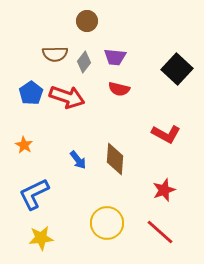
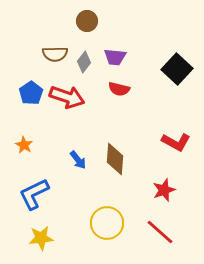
red L-shape: moved 10 px right, 8 px down
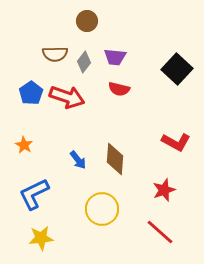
yellow circle: moved 5 px left, 14 px up
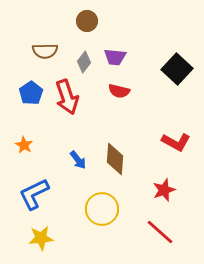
brown semicircle: moved 10 px left, 3 px up
red semicircle: moved 2 px down
red arrow: rotated 52 degrees clockwise
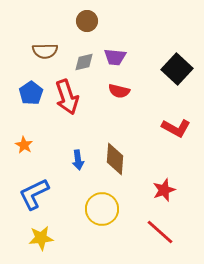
gray diamond: rotated 40 degrees clockwise
red L-shape: moved 14 px up
blue arrow: rotated 30 degrees clockwise
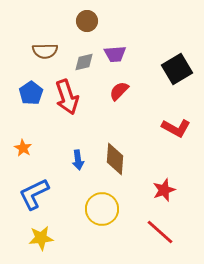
purple trapezoid: moved 3 px up; rotated 10 degrees counterclockwise
black square: rotated 16 degrees clockwise
red semicircle: rotated 120 degrees clockwise
orange star: moved 1 px left, 3 px down
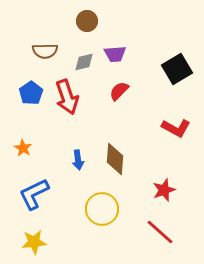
yellow star: moved 7 px left, 4 px down
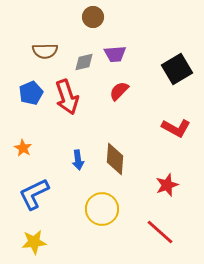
brown circle: moved 6 px right, 4 px up
blue pentagon: rotated 10 degrees clockwise
red star: moved 3 px right, 5 px up
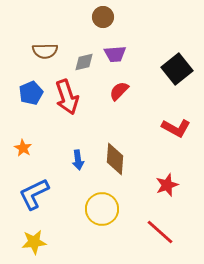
brown circle: moved 10 px right
black square: rotated 8 degrees counterclockwise
